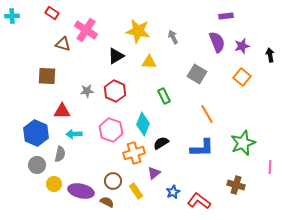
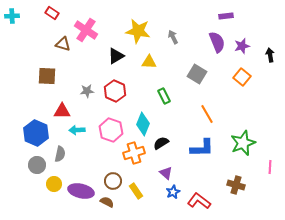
cyan arrow: moved 3 px right, 4 px up
purple triangle: moved 12 px right; rotated 40 degrees counterclockwise
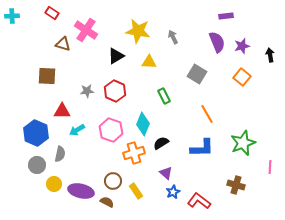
cyan arrow: rotated 28 degrees counterclockwise
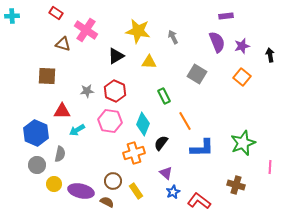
red rectangle: moved 4 px right
orange line: moved 22 px left, 7 px down
pink hexagon: moved 1 px left, 9 px up; rotated 10 degrees counterclockwise
black semicircle: rotated 21 degrees counterclockwise
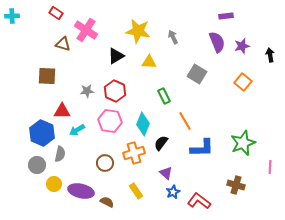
orange square: moved 1 px right, 5 px down
blue hexagon: moved 6 px right
brown circle: moved 8 px left, 18 px up
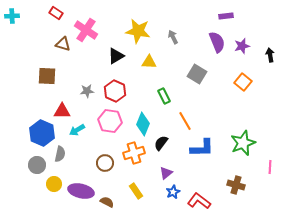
purple triangle: rotated 40 degrees clockwise
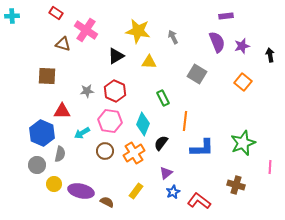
green rectangle: moved 1 px left, 2 px down
orange line: rotated 36 degrees clockwise
cyan arrow: moved 5 px right, 3 px down
orange cross: rotated 15 degrees counterclockwise
brown circle: moved 12 px up
yellow rectangle: rotated 70 degrees clockwise
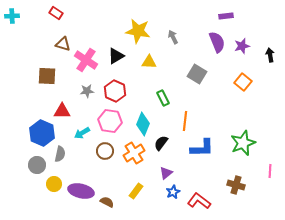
pink cross: moved 30 px down
pink line: moved 4 px down
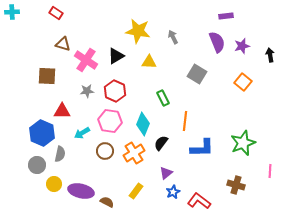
cyan cross: moved 4 px up
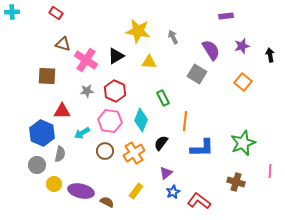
purple semicircle: moved 6 px left, 8 px down; rotated 10 degrees counterclockwise
cyan diamond: moved 2 px left, 4 px up
brown cross: moved 3 px up
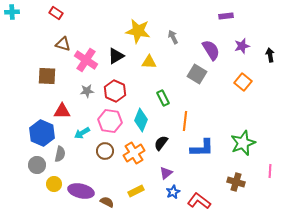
yellow rectangle: rotated 28 degrees clockwise
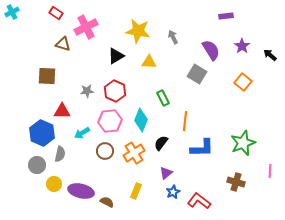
cyan cross: rotated 24 degrees counterclockwise
purple star: rotated 21 degrees counterclockwise
black arrow: rotated 40 degrees counterclockwise
pink cross: moved 33 px up; rotated 30 degrees clockwise
pink hexagon: rotated 15 degrees counterclockwise
yellow rectangle: rotated 42 degrees counterclockwise
